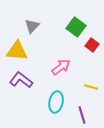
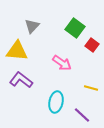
green square: moved 1 px left, 1 px down
pink arrow: moved 1 px right, 4 px up; rotated 72 degrees clockwise
yellow line: moved 1 px down
purple line: rotated 30 degrees counterclockwise
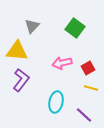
red square: moved 4 px left, 23 px down; rotated 24 degrees clockwise
pink arrow: rotated 132 degrees clockwise
purple L-shape: rotated 90 degrees clockwise
purple line: moved 2 px right
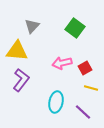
red square: moved 3 px left
purple line: moved 1 px left, 3 px up
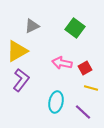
gray triangle: rotated 21 degrees clockwise
yellow triangle: rotated 35 degrees counterclockwise
pink arrow: rotated 24 degrees clockwise
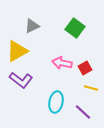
purple L-shape: rotated 90 degrees clockwise
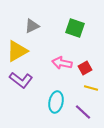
green square: rotated 18 degrees counterclockwise
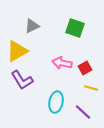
purple L-shape: moved 1 px right; rotated 20 degrees clockwise
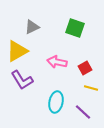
gray triangle: moved 1 px down
pink arrow: moved 5 px left, 1 px up
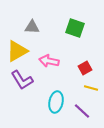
gray triangle: rotated 28 degrees clockwise
pink arrow: moved 8 px left, 1 px up
purple line: moved 1 px left, 1 px up
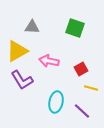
red square: moved 4 px left, 1 px down
